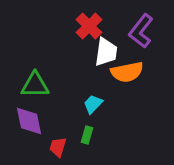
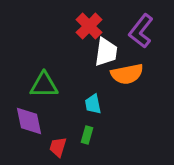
orange semicircle: moved 2 px down
green triangle: moved 9 px right
cyan trapezoid: rotated 55 degrees counterclockwise
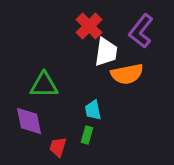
cyan trapezoid: moved 6 px down
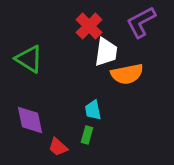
purple L-shape: moved 9 px up; rotated 24 degrees clockwise
green triangle: moved 15 px left, 26 px up; rotated 32 degrees clockwise
purple diamond: moved 1 px right, 1 px up
red trapezoid: rotated 65 degrees counterclockwise
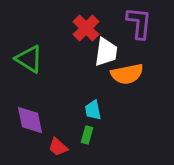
purple L-shape: moved 2 px left, 1 px down; rotated 124 degrees clockwise
red cross: moved 3 px left, 2 px down
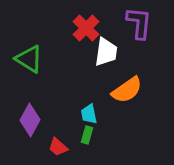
orange semicircle: moved 16 px down; rotated 24 degrees counterclockwise
cyan trapezoid: moved 4 px left, 4 px down
purple diamond: rotated 40 degrees clockwise
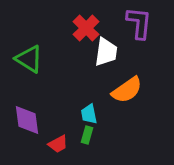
purple diamond: moved 3 px left; rotated 36 degrees counterclockwise
red trapezoid: moved 3 px up; rotated 70 degrees counterclockwise
